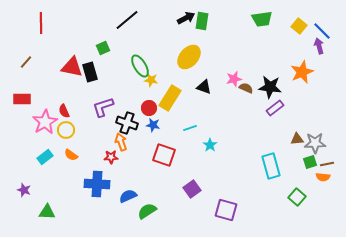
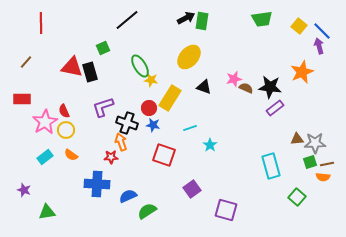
green triangle at (47, 212): rotated 12 degrees counterclockwise
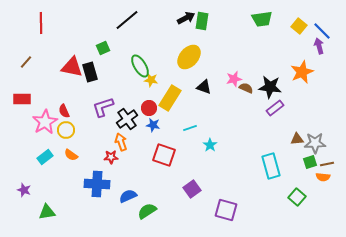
black cross at (127, 123): moved 4 px up; rotated 35 degrees clockwise
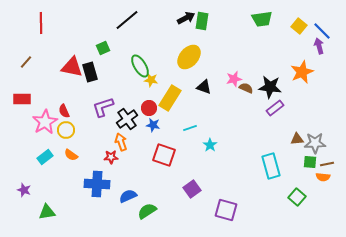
green square at (310, 162): rotated 24 degrees clockwise
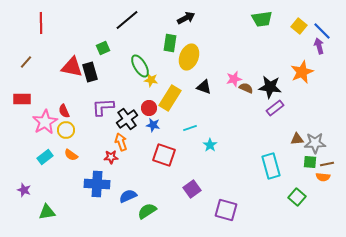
green rectangle at (202, 21): moved 32 px left, 22 px down
yellow ellipse at (189, 57): rotated 20 degrees counterclockwise
purple L-shape at (103, 107): rotated 15 degrees clockwise
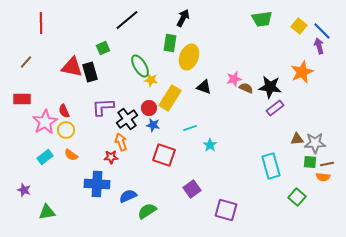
black arrow at (186, 18): moved 3 px left; rotated 36 degrees counterclockwise
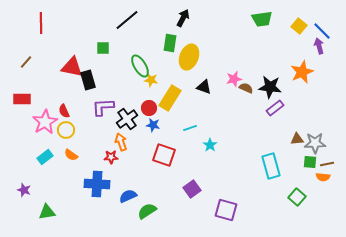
green square at (103, 48): rotated 24 degrees clockwise
black rectangle at (90, 72): moved 2 px left, 8 px down
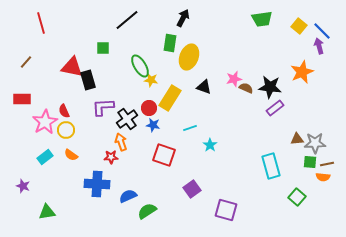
red line at (41, 23): rotated 15 degrees counterclockwise
purple star at (24, 190): moved 1 px left, 4 px up
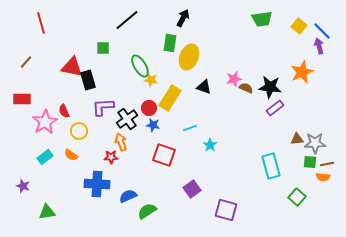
yellow circle at (66, 130): moved 13 px right, 1 px down
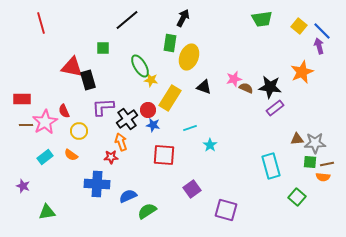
brown line at (26, 62): moved 63 px down; rotated 48 degrees clockwise
red circle at (149, 108): moved 1 px left, 2 px down
red square at (164, 155): rotated 15 degrees counterclockwise
